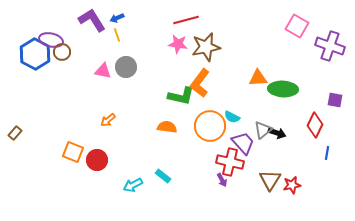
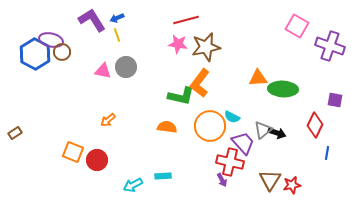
brown rectangle: rotated 16 degrees clockwise
cyan rectangle: rotated 42 degrees counterclockwise
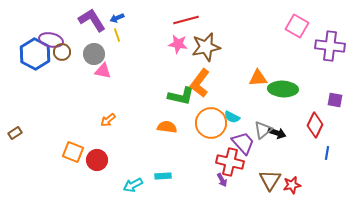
purple cross: rotated 12 degrees counterclockwise
gray circle: moved 32 px left, 13 px up
orange circle: moved 1 px right, 3 px up
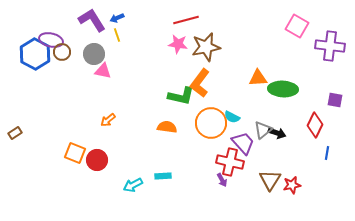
orange square: moved 2 px right, 1 px down
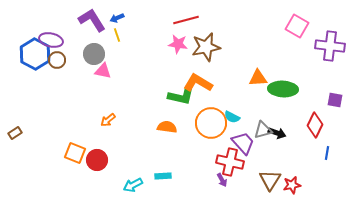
brown circle: moved 5 px left, 8 px down
orange L-shape: moved 2 px left; rotated 84 degrees clockwise
gray triangle: rotated 24 degrees clockwise
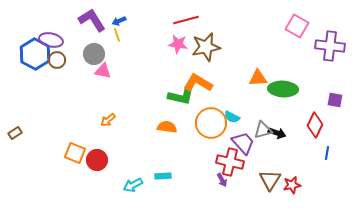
blue arrow: moved 2 px right, 3 px down
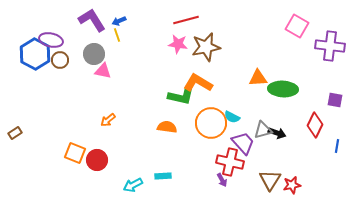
brown circle: moved 3 px right
blue line: moved 10 px right, 7 px up
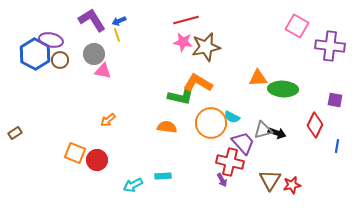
pink star: moved 5 px right, 2 px up
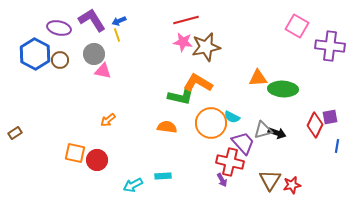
purple ellipse: moved 8 px right, 12 px up
purple square: moved 5 px left, 17 px down; rotated 21 degrees counterclockwise
orange square: rotated 10 degrees counterclockwise
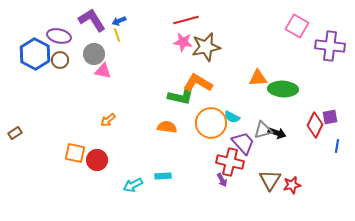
purple ellipse: moved 8 px down
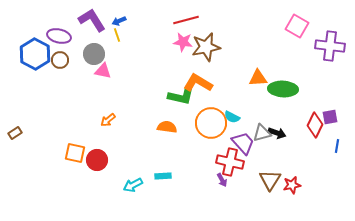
gray triangle: moved 1 px left, 3 px down
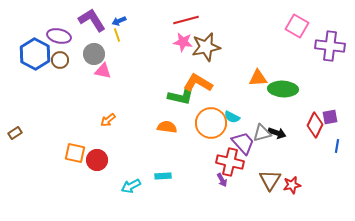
cyan arrow: moved 2 px left, 1 px down
